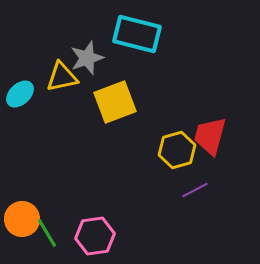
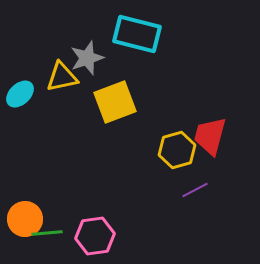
orange circle: moved 3 px right
green line: rotated 64 degrees counterclockwise
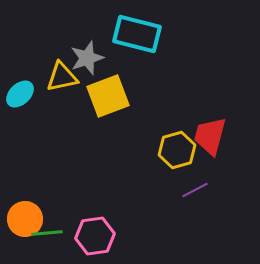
yellow square: moved 7 px left, 6 px up
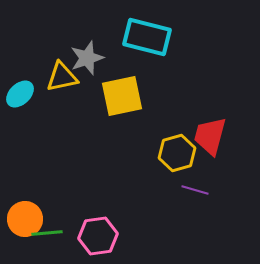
cyan rectangle: moved 10 px right, 3 px down
yellow square: moved 14 px right; rotated 9 degrees clockwise
yellow hexagon: moved 3 px down
purple line: rotated 44 degrees clockwise
pink hexagon: moved 3 px right
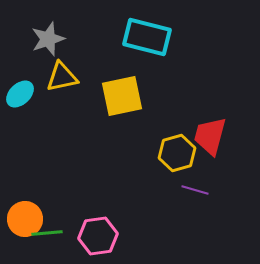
gray star: moved 39 px left, 19 px up
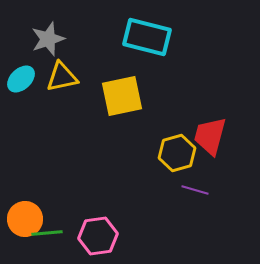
cyan ellipse: moved 1 px right, 15 px up
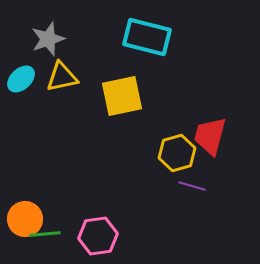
purple line: moved 3 px left, 4 px up
green line: moved 2 px left, 1 px down
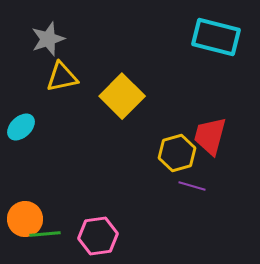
cyan rectangle: moved 69 px right
cyan ellipse: moved 48 px down
yellow square: rotated 33 degrees counterclockwise
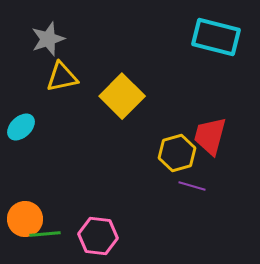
pink hexagon: rotated 15 degrees clockwise
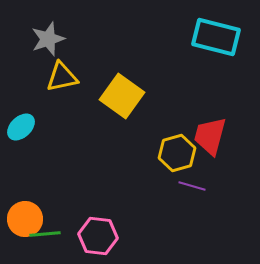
yellow square: rotated 9 degrees counterclockwise
